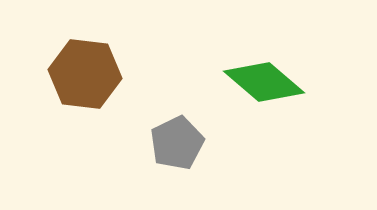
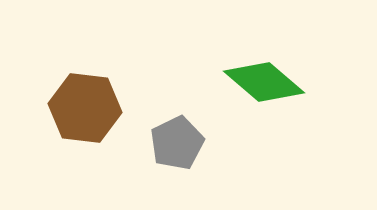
brown hexagon: moved 34 px down
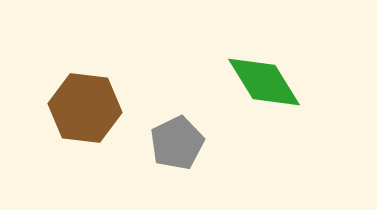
green diamond: rotated 18 degrees clockwise
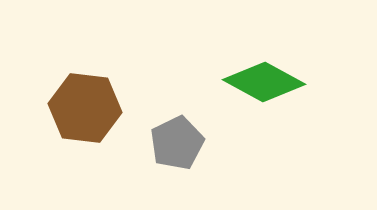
green diamond: rotated 30 degrees counterclockwise
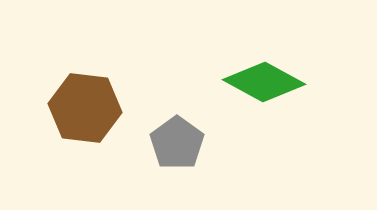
gray pentagon: rotated 10 degrees counterclockwise
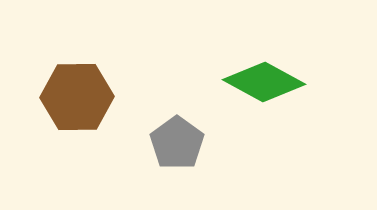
brown hexagon: moved 8 px left, 11 px up; rotated 8 degrees counterclockwise
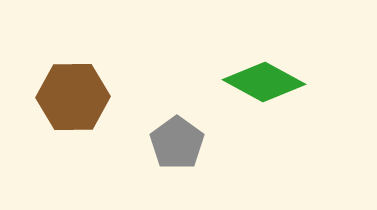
brown hexagon: moved 4 px left
